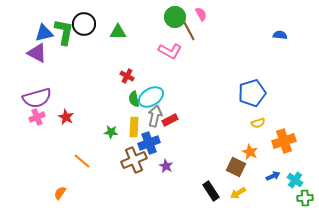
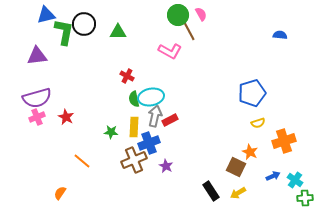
green circle: moved 3 px right, 2 px up
blue triangle: moved 2 px right, 18 px up
purple triangle: moved 3 px down; rotated 35 degrees counterclockwise
cyan ellipse: rotated 20 degrees clockwise
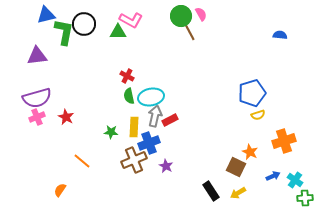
green circle: moved 3 px right, 1 px down
pink L-shape: moved 39 px left, 31 px up
green semicircle: moved 5 px left, 3 px up
yellow semicircle: moved 8 px up
orange semicircle: moved 3 px up
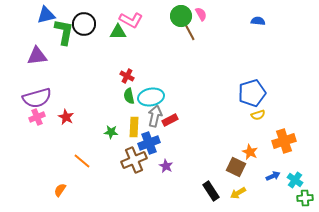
blue semicircle: moved 22 px left, 14 px up
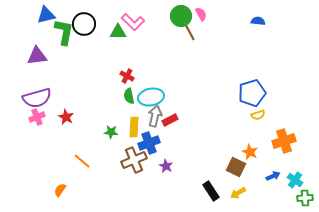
pink L-shape: moved 2 px right, 2 px down; rotated 15 degrees clockwise
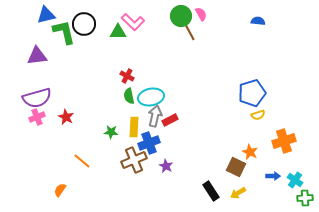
green L-shape: rotated 24 degrees counterclockwise
blue arrow: rotated 24 degrees clockwise
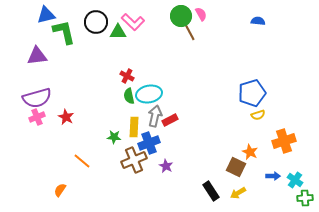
black circle: moved 12 px right, 2 px up
cyan ellipse: moved 2 px left, 3 px up
green star: moved 3 px right, 5 px down
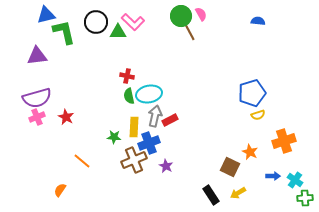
red cross: rotated 16 degrees counterclockwise
brown square: moved 6 px left
black rectangle: moved 4 px down
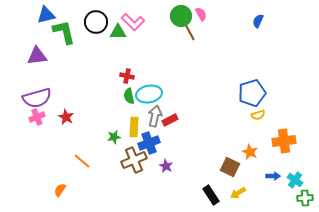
blue semicircle: rotated 72 degrees counterclockwise
green star: rotated 16 degrees counterclockwise
orange cross: rotated 10 degrees clockwise
